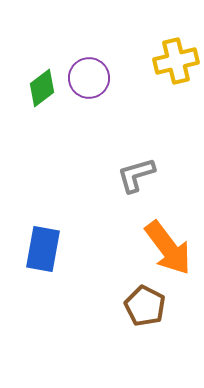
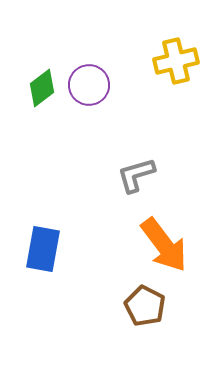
purple circle: moved 7 px down
orange arrow: moved 4 px left, 3 px up
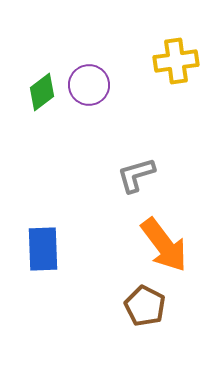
yellow cross: rotated 6 degrees clockwise
green diamond: moved 4 px down
blue rectangle: rotated 12 degrees counterclockwise
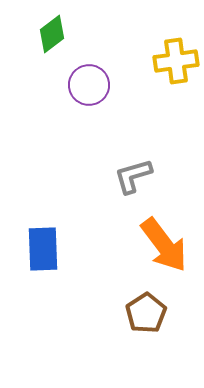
green diamond: moved 10 px right, 58 px up
gray L-shape: moved 3 px left, 1 px down
brown pentagon: moved 1 px right, 7 px down; rotated 12 degrees clockwise
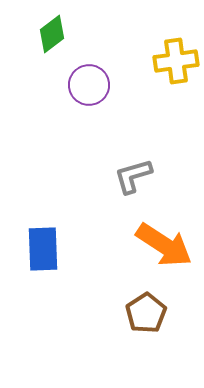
orange arrow: rotated 20 degrees counterclockwise
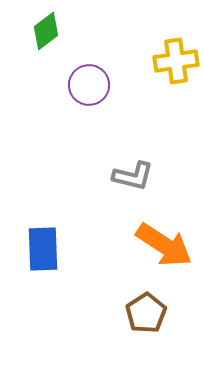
green diamond: moved 6 px left, 3 px up
gray L-shape: rotated 150 degrees counterclockwise
